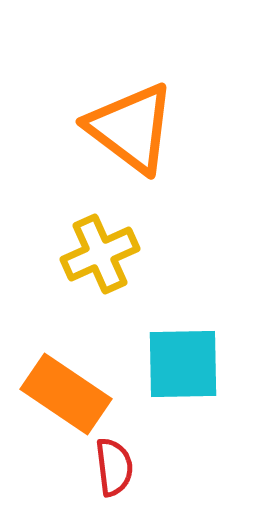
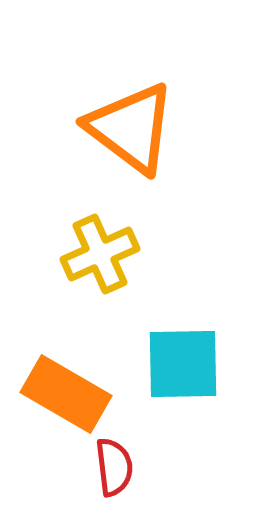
orange rectangle: rotated 4 degrees counterclockwise
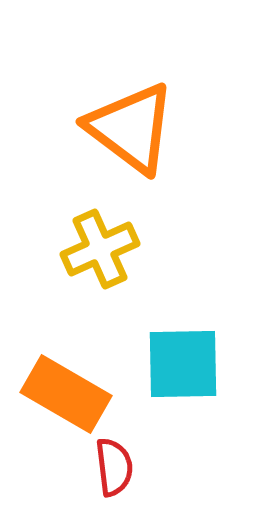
yellow cross: moved 5 px up
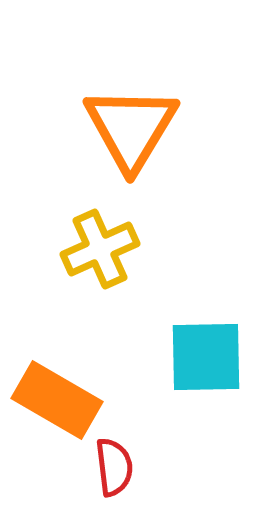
orange triangle: rotated 24 degrees clockwise
cyan square: moved 23 px right, 7 px up
orange rectangle: moved 9 px left, 6 px down
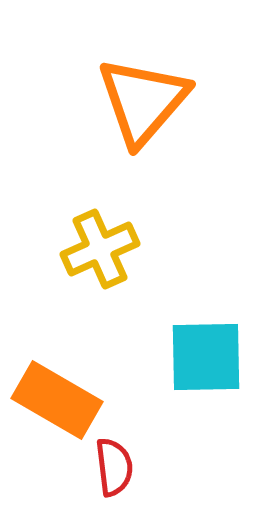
orange triangle: moved 12 px right, 27 px up; rotated 10 degrees clockwise
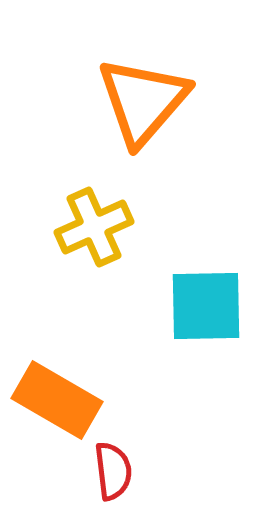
yellow cross: moved 6 px left, 22 px up
cyan square: moved 51 px up
red semicircle: moved 1 px left, 4 px down
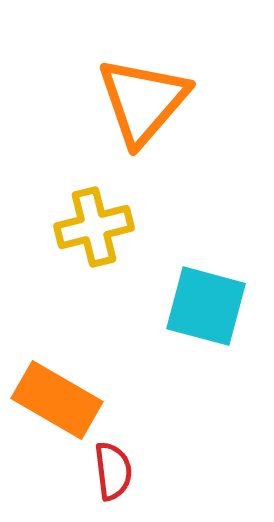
yellow cross: rotated 10 degrees clockwise
cyan square: rotated 16 degrees clockwise
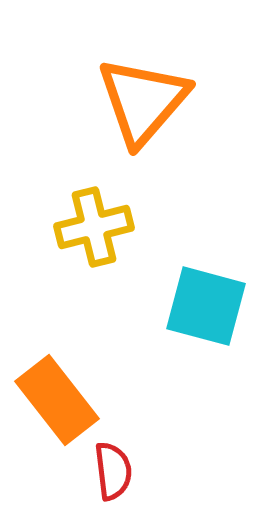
orange rectangle: rotated 22 degrees clockwise
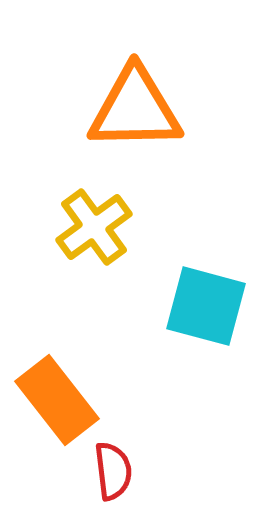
orange triangle: moved 8 px left, 8 px down; rotated 48 degrees clockwise
yellow cross: rotated 22 degrees counterclockwise
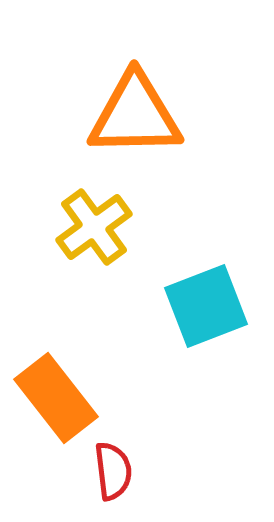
orange triangle: moved 6 px down
cyan square: rotated 36 degrees counterclockwise
orange rectangle: moved 1 px left, 2 px up
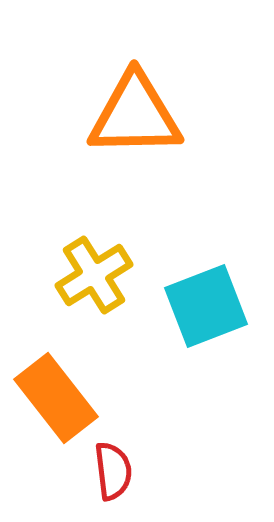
yellow cross: moved 48 px down; rotated 4 degrees clockwise
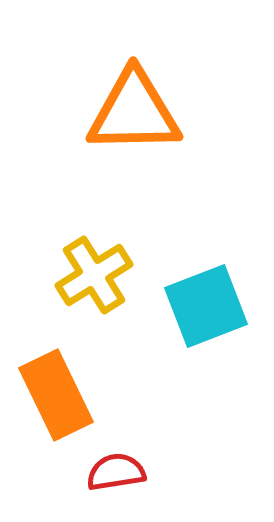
orange triangle: moved 1 px left, 3 px up
orange rectangle: moved 3 px up; rotated 12 degrees clockwise
red semicircle: moved 3 px right, 1 px down; rotated 92 degrees counterclockwise
